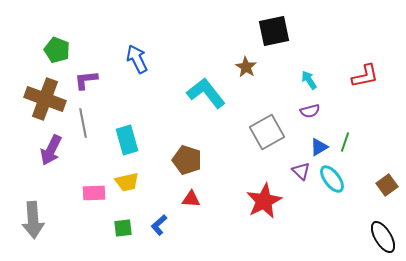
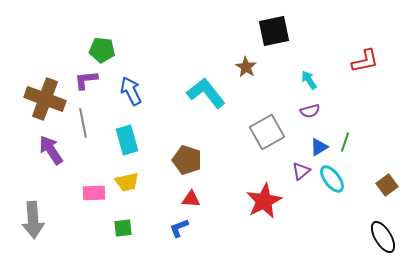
green pentagon: moved 45 px right; rotated 15 degrees counterclockwise
blue arrow: moved 6 px left, 32 px down
red L-shape: moved 15 px up
purple arrow: rotated 120 degrees clockwise
purple triangle: rotated 36 degrees clockwise
blue L-shape: moved 20 px right, 3 px down; rotated 20 degrees clockwise
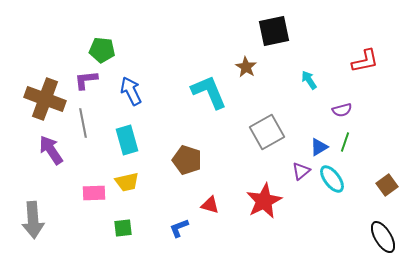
cyan L-shape: moved 3 px right, 1 px up; rotated 15 degrees clockwise
purple semicircle: moved 32 px right, 1 px up
red triangle: moved 19 px right, 6 px down; rotated 12 degrees clockwise
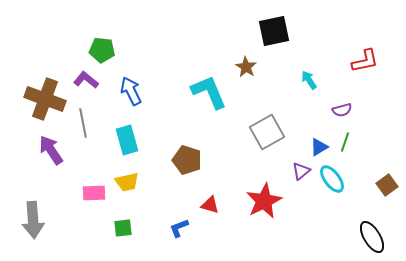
purple L-shape: rotated 45 degrees clockwise
black ellipse: moved 11 px left
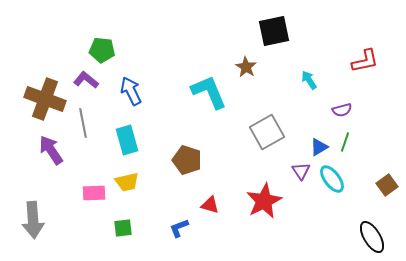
purple triangle: rotated 24 degrees counterclockwise
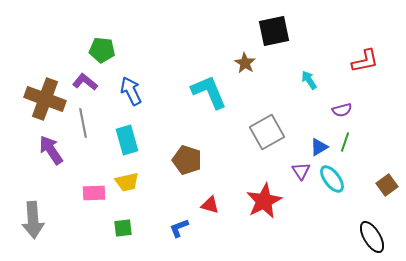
brown star: moved 1 px left, 4 px up
purple L-shape: moved 1 px left, 2 px down
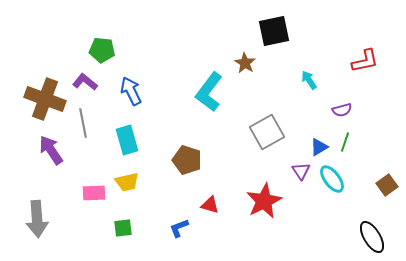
cyan L-shape: rotated 120 degrees counterclockwise
gray arrow: moved 4 px right, 1 px up
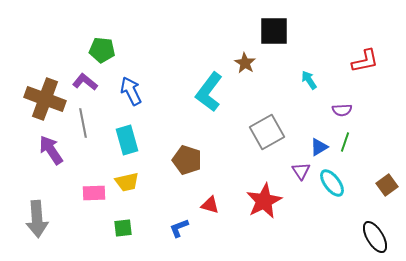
black square: rotated 12 degrees clockwise
purple semicircle: rotated 12 degrees clockwise
cyan ellipse: moved 4 px down
black ellipse: moved 3 px right
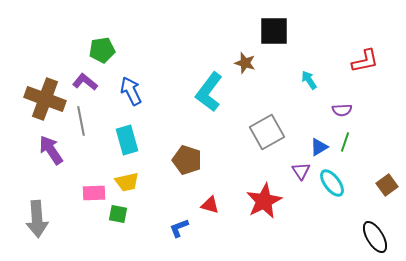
green pentagon: rotated 15 degrees counterclockwise
brown star: rotated 15 degrees counterclockwise
gray line: moved 2 px left, 2 px up
green square: moved 5 px left, 14 px up; rotated 18 degrees clockwise
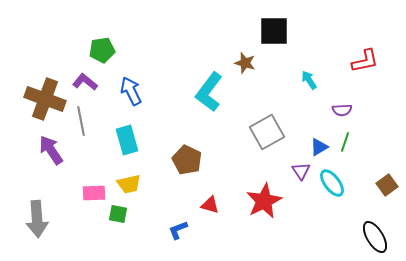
brown pentagon: rotated 8 degrees clockwise
yellow trapezoid: moved 2 px right, 2 px down
blue L-shape: moved 1 px left, 2 px down
